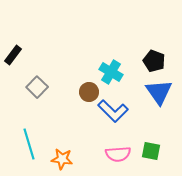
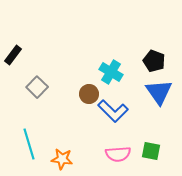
brown circle: moved 2 px down
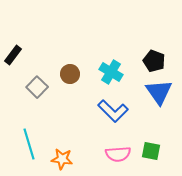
brown circle: moved 19 px left, 20 px up
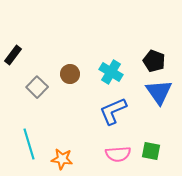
blue L-shape: rotated 112 degrees clockwise
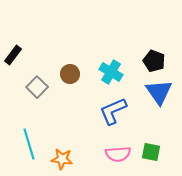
green square: moved 1 px down
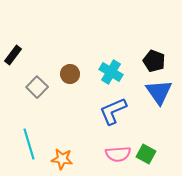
green square: moved 5 px left, 2 px down; rotated 18 degrees clockwise
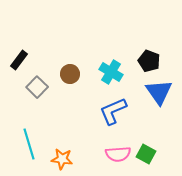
black rectangle: moved 6 px right, 5 px down
black pentagon: moved 5 px left
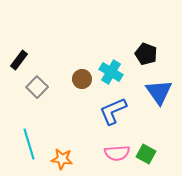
black pentagon: moved 3 px left, 7 px up
brown circle: moved 12 px right, 5 px down
pink semicircle: moved 1 px left, 1 px up
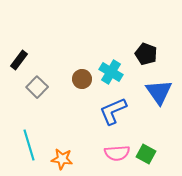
cyan line: moved 1 px down
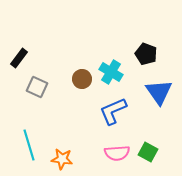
black rectangle: moved 2 px up
gray square: rotated 20 degrees counterclockwise
green square: moved 2 px right, 2 px up
